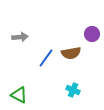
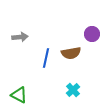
blue line: rotated 24 degrees counterclockwise
cyan cross: rotated 24 degrees clockwise
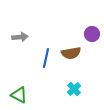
cyan cross: moved 1 px right, 1 px up
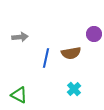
purple circle: moved 2 px right
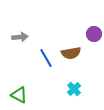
blue line: rotated 42 degrees counterclockwise
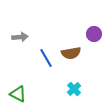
green triangle: moved 1 px left, 1 px up
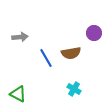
purple circle: moved 1 px up
cyan cross: rotated 16 degrees counterclockwise
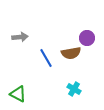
purple circle: moved 7 px left, 5 px down
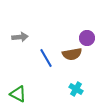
brown semicircle: moved 1 px right, 1 px down
cyan cross: moved 2 px right
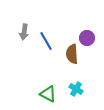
gray arrow: moved 4 px right, 5 px up; rotated 105 degrees clockwise
brown semicircle: rotated 96 degrees clockwise
blue line: moved 17 px up
green triangle: moved 30 px right
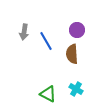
purple circle: moved 10 px left, 8 px up
